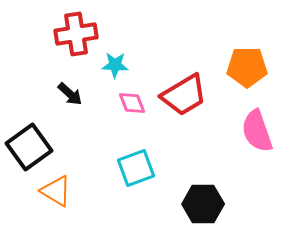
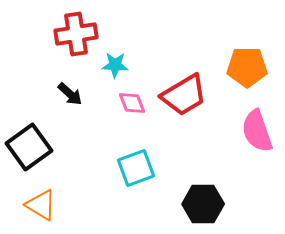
orange triangle: moved 15 px left, 14 px down
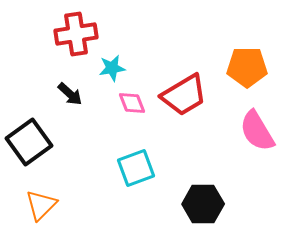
cyan star: moved 3 px left, 3 px down; rotated 12 degrees counterclockwise
pink semicircle: rotated 12 degrees counterclockwise
black square: moved 5 px up
orange triangle: rotated 44 degrees clockwise
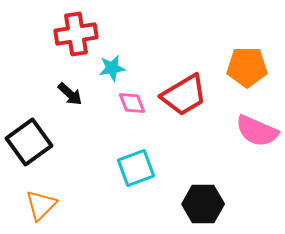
pink semicircle: rotated 36 degrees counterclockwise
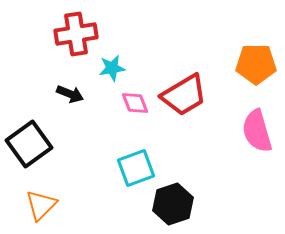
orange pentagon: moved 9 px right, 3 px up
black arrow: rotated 20 degrees counterclockwise
pink diamond: moved 3 px right
pink semicircle: rotated 51 degrees clockwise
black square: moved 2 px down
black hexagon: moved 30 px left; rotated 18 degrees counterclockwise
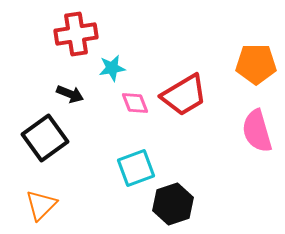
black square: moved 16 px right, 6 px up
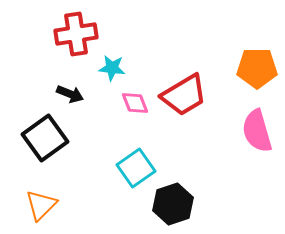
orange pentagon: moved 1 px right, 4 px down
cyan star: rotated 16 degrees clockwise
cyan square: rotated 15 degrees counterclockwise
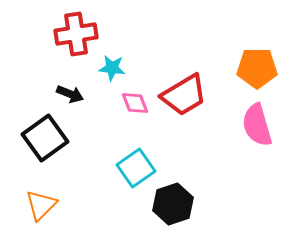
pink semicircle: moved 6 px up
